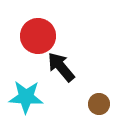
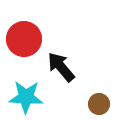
red circle: moved 14 px left, 3 px down
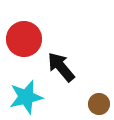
cyan star: rotated 16 degrees counterclockwise
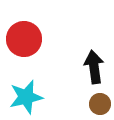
black arrow: moved 33 px right; rotated 32 degrees clockwise
brown circle: moved 1 px right
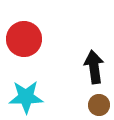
cyan star: rotated 12 degrees clockwise
brown circle: moved 1 px left, 1 px down
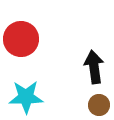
red circle: moved 3 px left
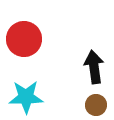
red circle: moved 3 px right
brown circle: moved 3 px left
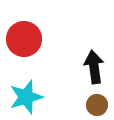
cyan star: rotated 16 degrees counterclockwise
brown circle: moved 1 px right
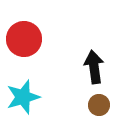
cyan star: moved 3 px left
brown circle: moved 2 px right
